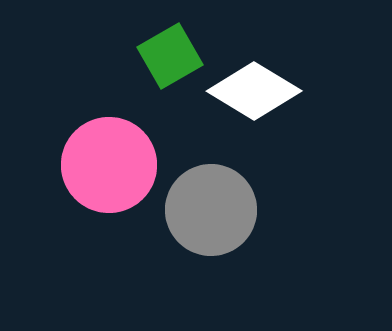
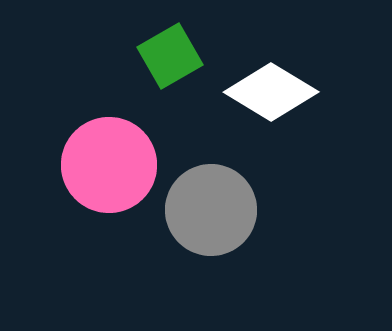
white diamond: moved 17 px right, 1 px down
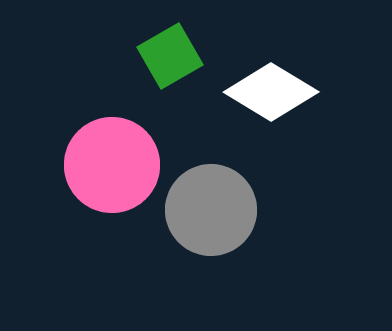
pink circle: moved 3 px right
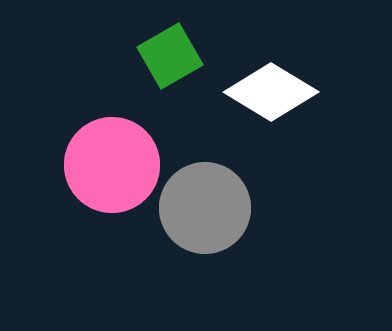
gray circle: moved 6 px left, 2 px up
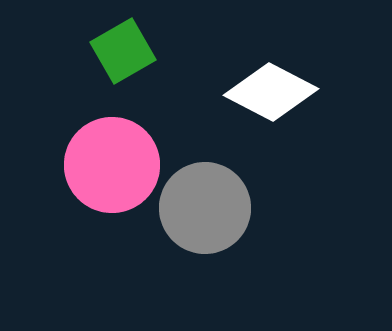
green square: moved 47 px left, 5 px up
white diamond: rotated 4 degrees counterclockwise
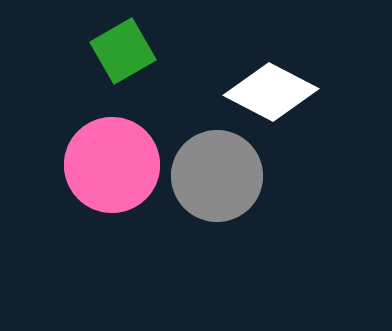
gray circle: moved 12 px right, 32 px up
